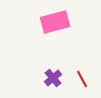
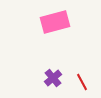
red line: moved 3 px down
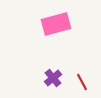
pink rectangle: moved 1 px right, 2 px down
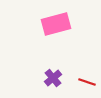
red line: moved 5 px right; rotated 42 degrees counterclockwise
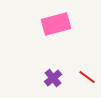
red line: moved 5 px up; rotated 18 degrees clockwise
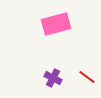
purple cross: rotated 24 degrees counterclockwise
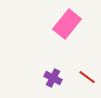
pink rectangle: moved 11 px right; rotated 36 degrees counterclockwise
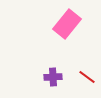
purple cross: moved 1 px up; rotated 30 degrees counterclockwise
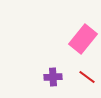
pink rectangle: moved 16 px right, 15 px down
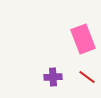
pink rectangle: rotated 60 degrees counterclockwise
